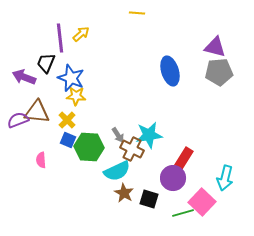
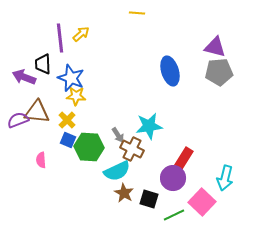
black trapezoid: moved 3 px left, 1 px down; rotated 25 degrees counterclockwise
cyan star: moved 9 px up
green line: moved 9 px left, 2 px down; rotated 10 degrees counterclockwise
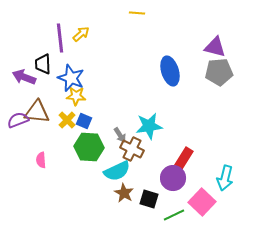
gray arrow: moved 2 px right
blue square: moved 16 px right, 19 px up
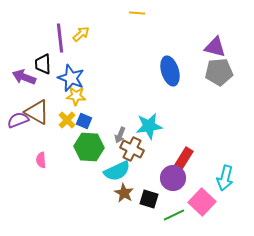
brown triangle: rotated 24 degrees clockwise
gray arrow: rotated 56 degrees clockwise
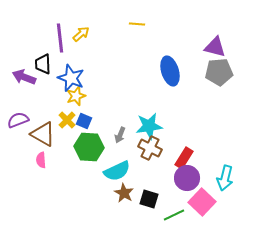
yellow line: moved 11 px down
yellow star: rotated 24 degrees counterclockwise
brown triangle: moved 6 px right, 22 px down
brown cross: moved 18 px right, 1 px up
purple circle: moved 14 px right
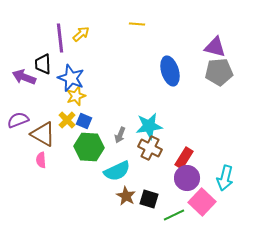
brown star: moved 2 px right, 3 px down
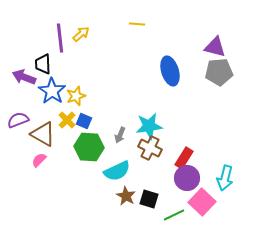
blue star: moved 19 px left, 13 px down; rotated 12 degrees clockwise
pink semicircle: moved 2 px left; rotated 49 degrees clockwise
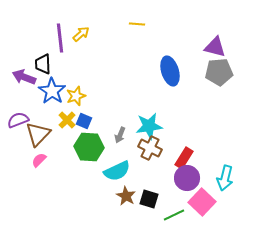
brown triangle: moved 5 px left; rotated 44 degrees clockwise
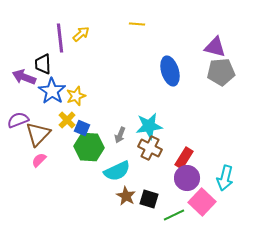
gray pentagon: moved 2 px right
blue square: moved 2 px left, 7 px down
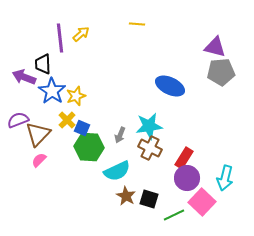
blue ellipse: moved 15 px down; rotated 48 degrees counterclockwise
